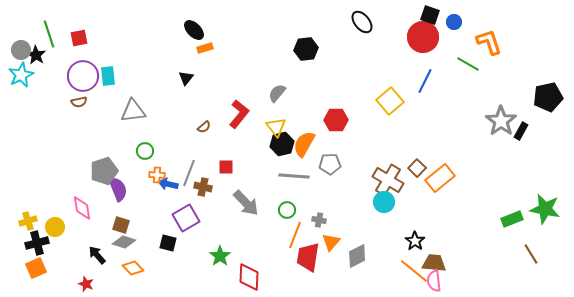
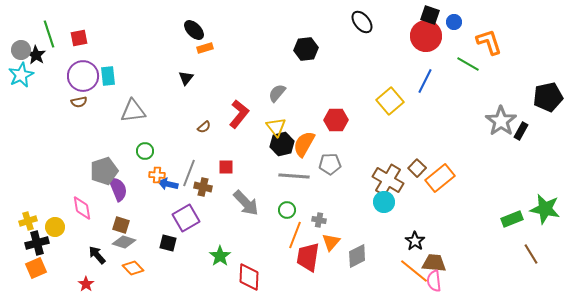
red circle at (423, 37): moved 3 px right, 1 px up
red star at (86, 284): rotated 14 degrees clockwise
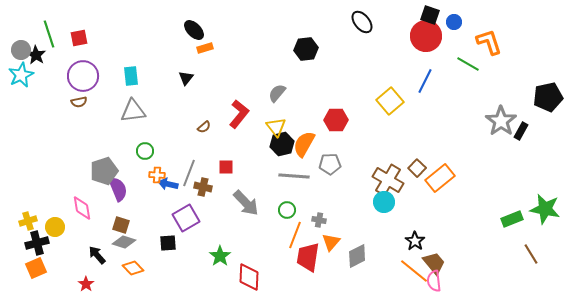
cyan rectangle at (108, 76): moved 23 px right
black square at (168, 243): rotated 18 degrees counterclockwise
brown trapezoid at (434, 263): rotated 45 degrees clockwise
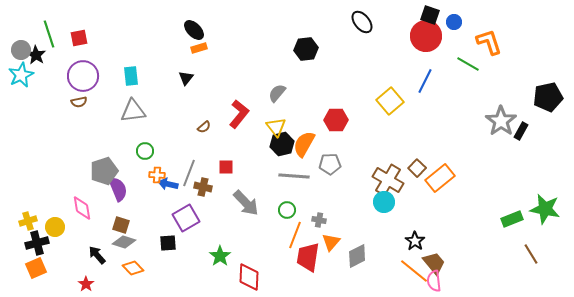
orange rectangle at (205, 48): moved 6 px left
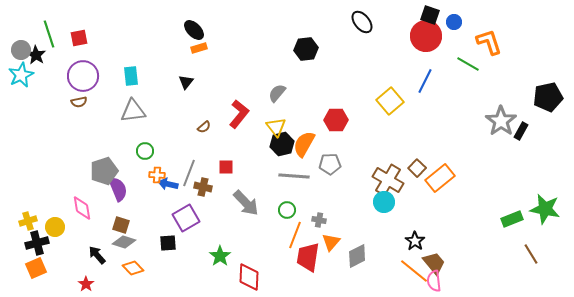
black triangle at (186, 78): moved 4 px down
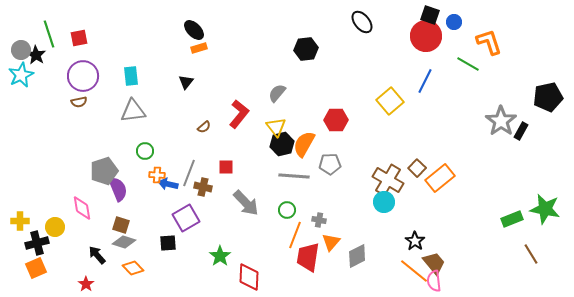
yellow cross at (28, 221): moved 8 px left; rotated 18 degrees clockwise
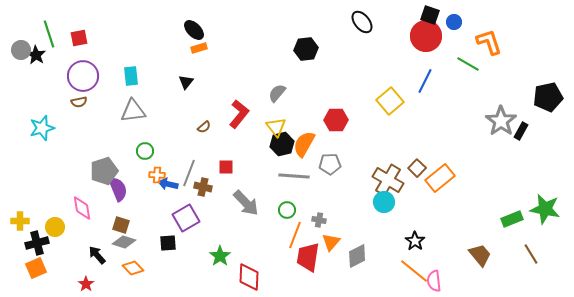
cyan star at (21, 75): moved 21 px right, 53 px down; rotated 10 degrees clockwise
brown trapezoid at (434, 263): moved 46 px right, 8 px up
